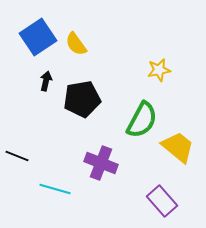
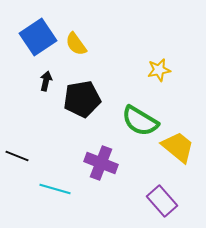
green semicircle: moved 2 px left, 1 px down; rotated 93 degrees clockwise
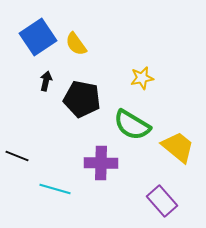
yellow star: moved 17 px left, 8 px down
black pentagon: rotated 21 degrees clockwise
green semicircle: moved 8 px left, 4 px down
purple cross: rotated 20 degrees counterclockwise
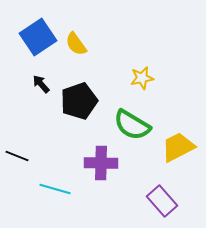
black arrow: moved 5 px left, 3 px down; rotated 54 degrees counterclockwise
black pentagon: moved 3 px left, 2 px down; rotated 30 degrees counterclockwise
yellow trapezoid: rotated 66 degrees counterclockwise
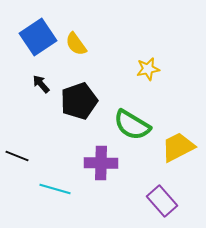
yellow star: moved 6 px right, 9 px up
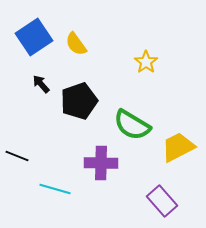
blue square: moved 4 px left
yellow star: moved 2 px left, 7 px up; rotated 25 degrees counterclockwise
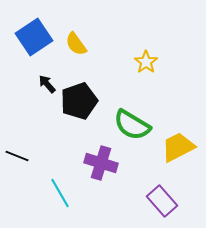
black arrow: moved 6 px right
purple cross: rotated 16 degrees clockwise
cyan line: moved 5 px right, 4 px down; rotated 44 degrees clockwise
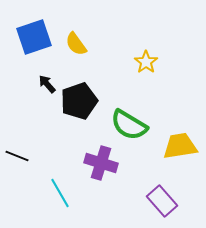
blue square: rotated 15 degrees clockwise
green semicircle: moved 3 px left
yellow trapezoid: moved 2 px right, 1 px up; rotated 18 degrees clockwise
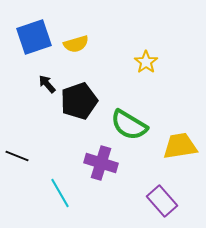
yellow semicircle: rotated 70 degrees counterclockwise
